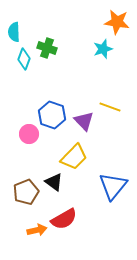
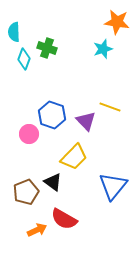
purple triangle: moved 2 px right
black triangle: moved 1 px left
red semicircle: rotated 60 degrees clockwise
orange arrow: rotated 12 degrees counterclockwise
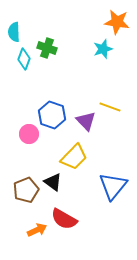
brown pentagon: moved 2 px up
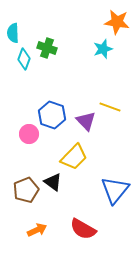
cyan semicircle: moved 1 px left, 1 px down
blue triangle: moved 2 px right, 4 px down
red semicircle: moved 19 px right, 10 px down
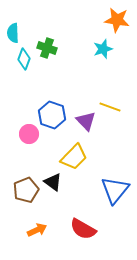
orange star: moved 2 px up
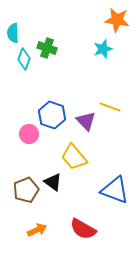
yellow trapezoid: rotated 96 degrees clockwise
blue triangle: rotated 48 degrees counterclockwise
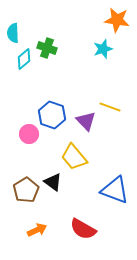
cyan diamond: rotated 30 degrees clockwise
brown pentagon: rotated 10 degrees counterclockwise
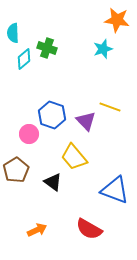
brown pentagon: moved 10 px left, 20 px up
red semicircle: moved 6 px right
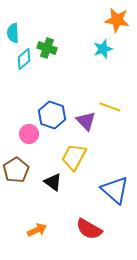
yellow trapezoid: rotated 68 degrees clockwise
blue triangle: rotated 20 degrees clockwise
